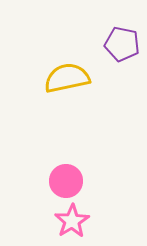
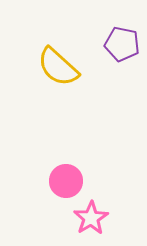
yellow semicircle: moved 9 px left, 11 px up; rotated 126 degrees counterclockwise
pink star: moved 19 px right, 3 px up
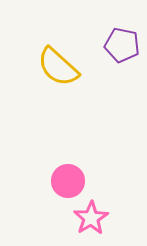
purple pentagon: moved 1 px down
pink circle: moved 2 px right
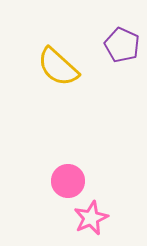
purple pentagon: rotated 12 degrees clockwise
pink star: rotated 8 degrees clockwise
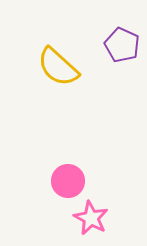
pink star: rotated 20 degrees counterclockwise
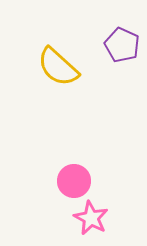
pink circle: moved 6 px right
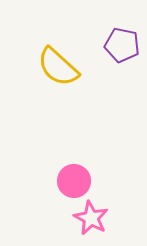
purple pentagon: rotated 12 degrees counterclockwise
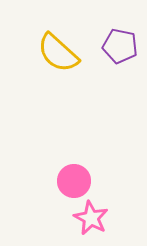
purple pentagon: moved 2 px left, 1 px down
yellow semicircle: moved 14 px up
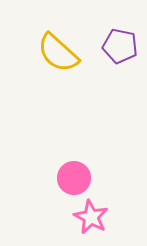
pink circle: moved 3 px up
pink star: moved 1 px up
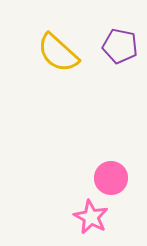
pink circle: moved 37 px right
